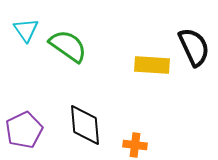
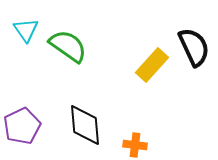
yellow rectangle: rotated 52 degrees counterclockwise
purple pentagon: moved 2 px left, 4 px up
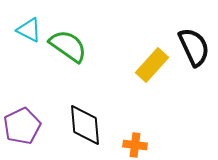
cyan triangle: moved 3 px right; rotated 28 degrees counterclockwise
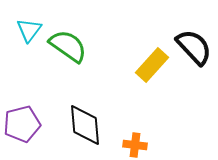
cyan triangle: rotated 40 degrees clockwise
black semicircle: rotated 18 degrees counterclockwise
purple pentagon: moved 2 px up; rotated 12 degrees clockwise
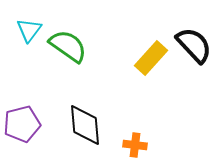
black semicircle: moved 2 px up
yellow rectangle: moved 1 px left, 7 px up
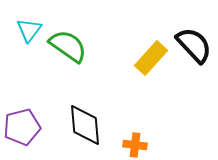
purple pentagon: moved 3 px down
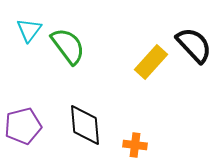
green semicircle: rotated 18 degrees clockwise
yellow rectangle: moved 4 px down
purple pentagon: moved 1 px right, 1 px up
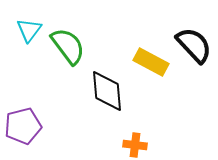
yellow rectangle: rotated 76 degrees clockwise
black diamond: moved 22 px right, 34 px up
